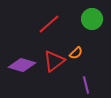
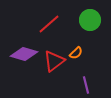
green circle: moved 2 px left, 1 px down
purple diamond: moved 2 px right, 11 px up
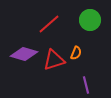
orange semicircle: rotated 24 degrees counterclockwise
red triangle: moved 1 px up; rotated 20 degrees clockwise
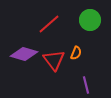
red triangle: rotated 50 degrees counterclockwise
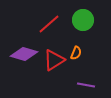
green circle: moved 7 px left
red triangle: rotated 35 degrees clockwise
purple line: rotated 66 degrees counterclockwise
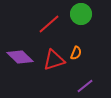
green circle: moved 2 px left, 6 px up
purple diamond: moved 4 px left, 3 px down; rotated 28 degrees clockwise
red triangle: rotated 15 degrees clockwise
purple line: moved 1 px left, 1 px down; rotated 48 degrees counterclockwise
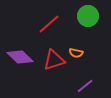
green circle: moved 7 px right, 2 px down
orange semicircle: rotated 80 degrees clockwise
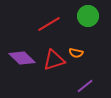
red line: rotated 10 degrees clockwise
purple diamond: moved 2 px right, 1 px down
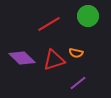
purple line: moved 7 px left, 3 px up
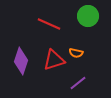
red line: rotated 55 degrees clockwise
purple diamond: moved 1 px left, 3 px down; rotated 64 degrees clockwise
